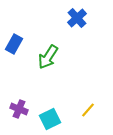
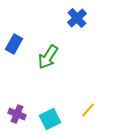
purple cross: moved 2 px left, 5 px down
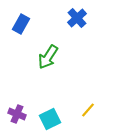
blue rectangle: moved 7 px right, 20 px up
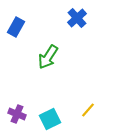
blue rectangle: moved 5 px left, 3 px down
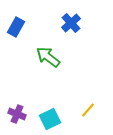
blue cross: moved 6 px left, 5 px down
green arrow: rotated 95 degrees clockwise
